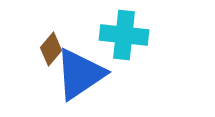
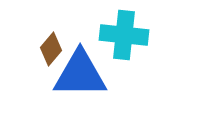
blue triangle: rotated 34 degrees clockwise
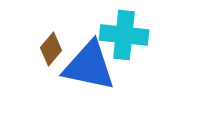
blue triangle: moved 9 px right, 8 px up; rotated 12 degrees clockwise
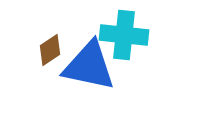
brown diamond: moved 1 px left, 1 px down; rotated 16 degrees clockwise
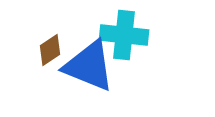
blue triangle: rotated 10 degrees clockwise
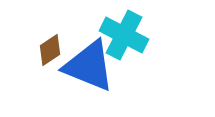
cyan cross: rotated 21 degrees clockwise
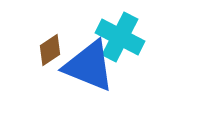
cyan cross: moved 4 px left, 2 px down
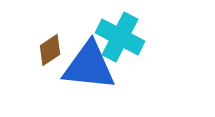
blue triangle: rotated 16 degrees counterclockwise
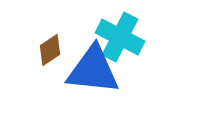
blue triangle: moved 4 px right, 4 px down
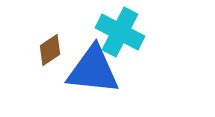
cyan cross: moved 5 px up
